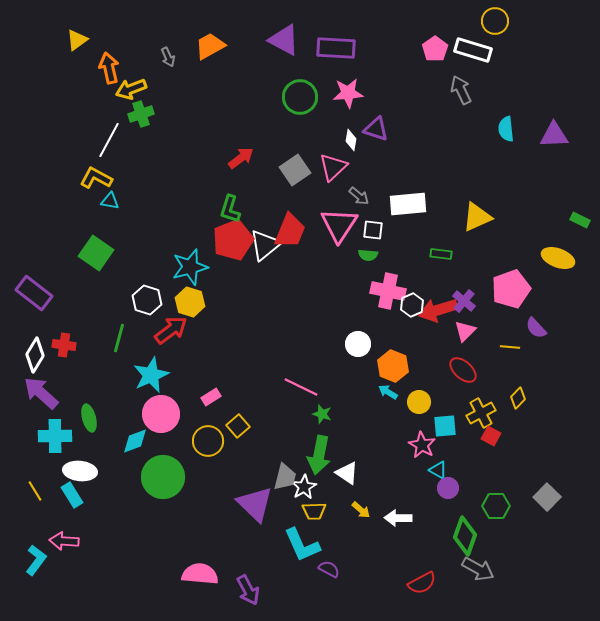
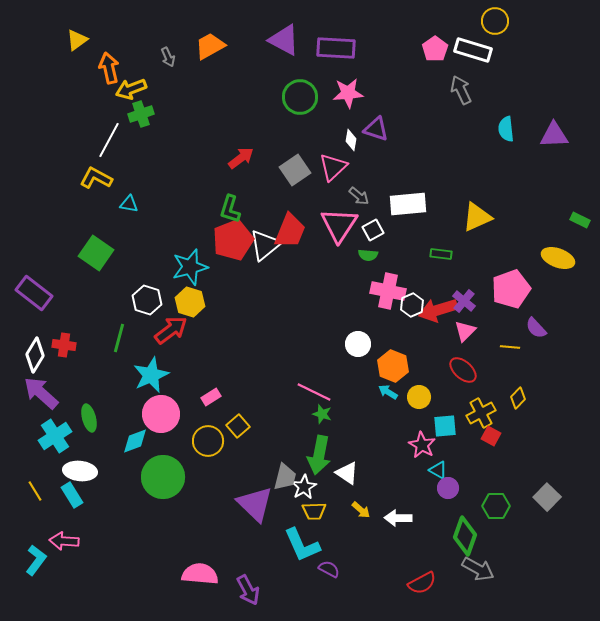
cyan triangle at (110, 201): moved 19 px right, 3 px down
white square at (373, 230): rotated 35 degrees counterclockwise
pink line at (301, 387): moved 13 px right, 5 px down
yellow circle at (419, 402): moved 5 px up
cyan cross at (55, 436): rotated 32 degrees counterclockwise
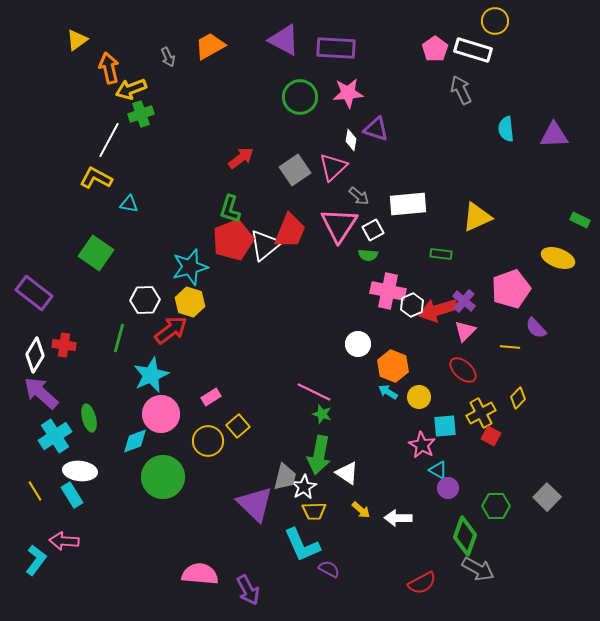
white hexagon at (147, 300): moved 2 px left; rotated 20 degrees counterclockwise
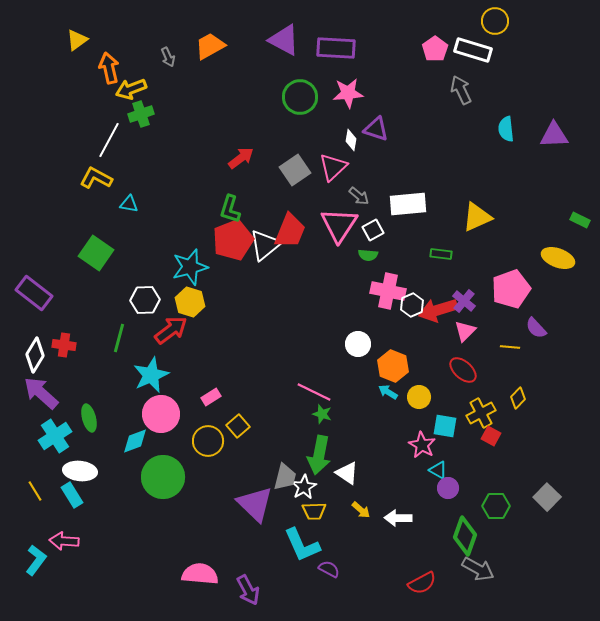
cyan square at (445, 426): rotated 15 degrees clockwise
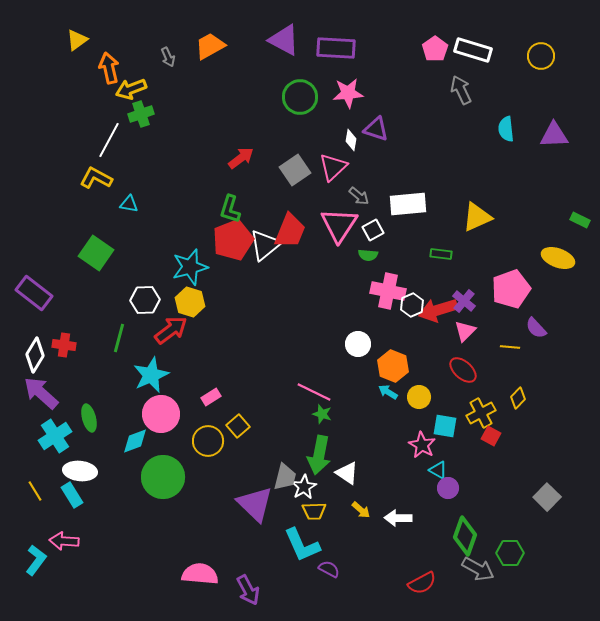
yellow circle at (495, 21): moved 46 px right, 35 px down
green hexagon at (496, 506): moved 14 px right, 47 px down
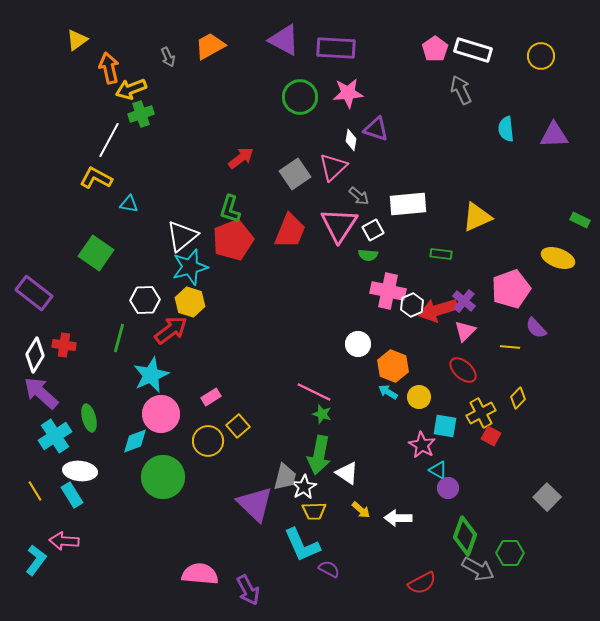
gray square at (295, 170): moved 4 px down
white triangle at (265, 245): moved 83 px left, 9 px up
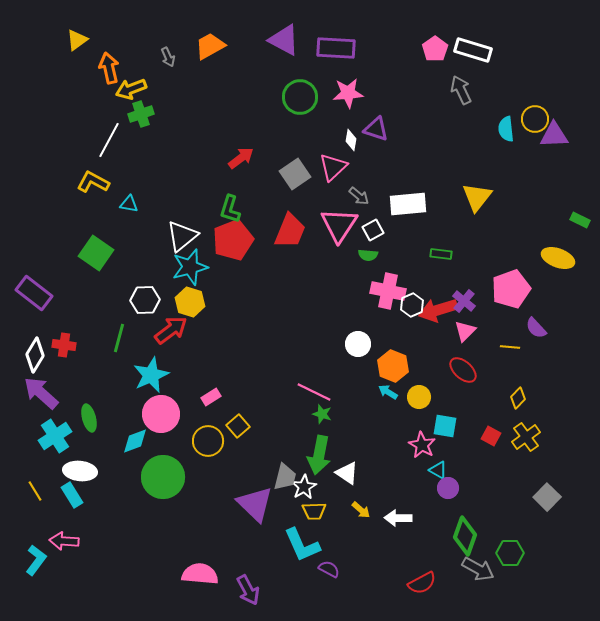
yellow circle at (541, 56): moved 6 px left, 63 px down
yellow L-shape at (96, 178): moved 3 px left, 4 px down
yellow triangle at (477, 217): moved 20 px up; rotated 28 degrees counterclockwise
yellow cross at (481, 413): moved 45 px right, 24 px down; rotated 8 degrees counterclockwise
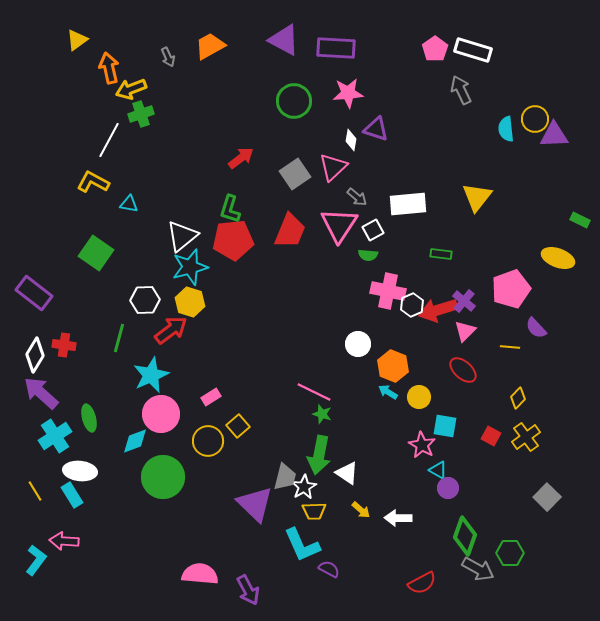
green circle at (300, 97): moved 6 px left, 4 px down
gray arrow at (359, 196): moved 2 px left, 1 px down
red pentagon at (233, 240): rotated 15 degrees clockwise
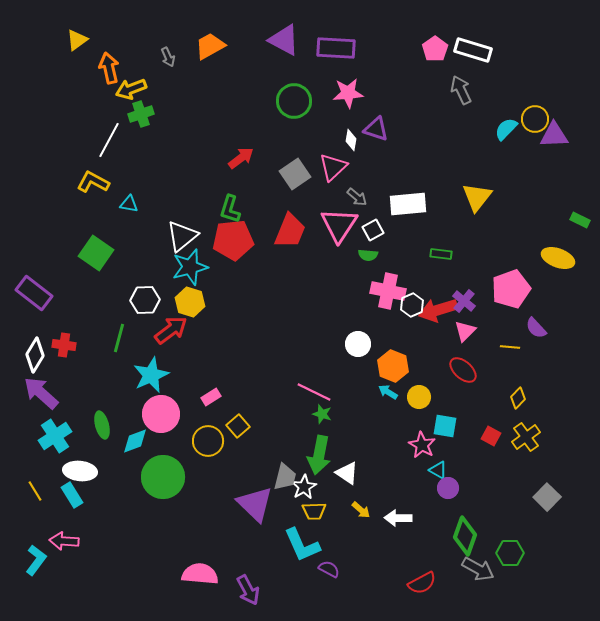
cyan semicircle at (506, 129): rotated 50 degrees clockwise
green ellipse at (89, 418): moved 13 px right, 7 px down
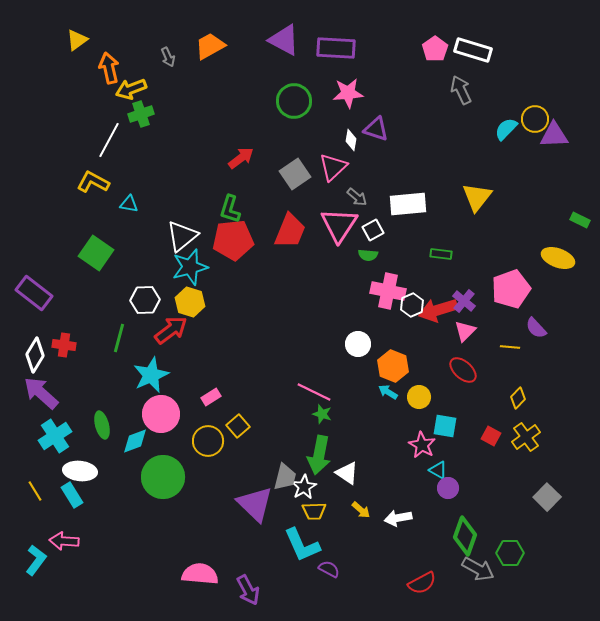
white arrow at (398, 518): rotated 12 degrees counterclockwise
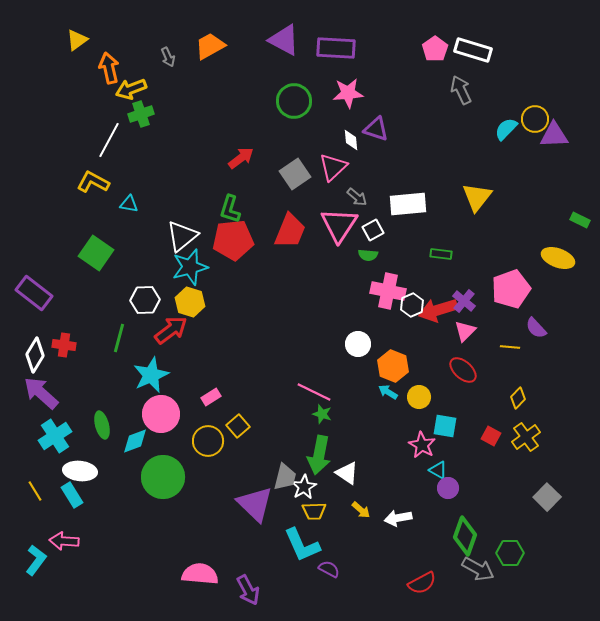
white diamond at (351, 140): rotated 15 degrees counterclockwise
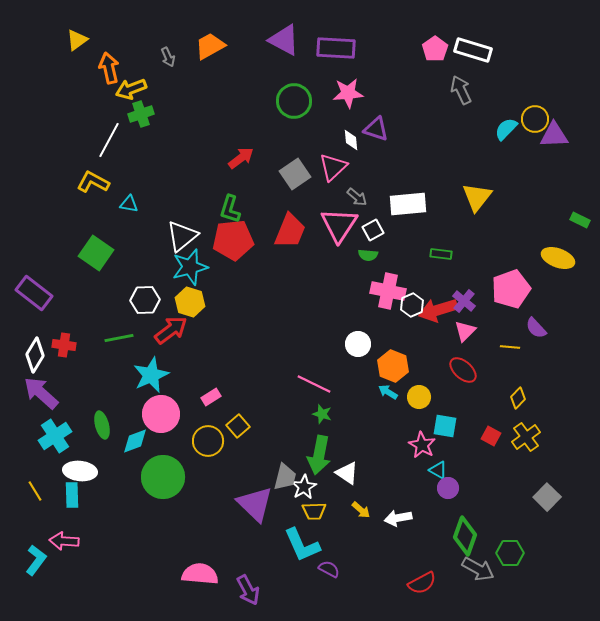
green line at (119, 338): rotated 64 degrees clockwise
pink line at (314, 392): moved 8 px up
cyan rectangle at (72, 495): rotated 30 degrees clockwise
